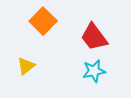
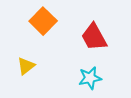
red trapezoid: rotated 8 degrees clockwise
cyan star: moved 4 px left, 7 px down
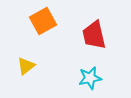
orange square: rotated 16 degrees clockwise
red trapezoid: moved 2 px up; rotated 16 degrees clockwise
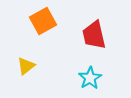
cyan star: rotated 20 degrees counterclockwise
